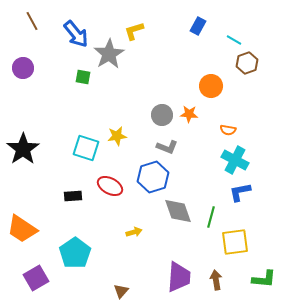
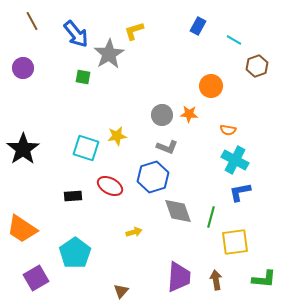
brown hexagon: moved 10 px right, 3 px down
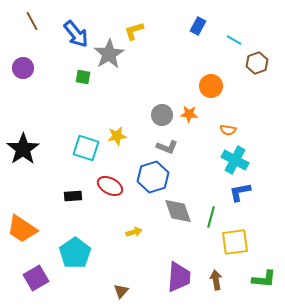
brown hexagon: moved 3 px up
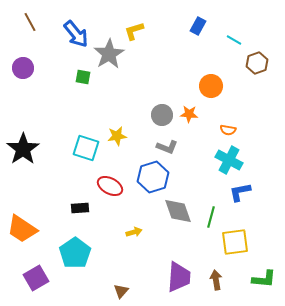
brown line: moved 2 px left, 1 px down
cyan cross: moved 6 px left
black rectangle: moved 7 px right, 12 px down
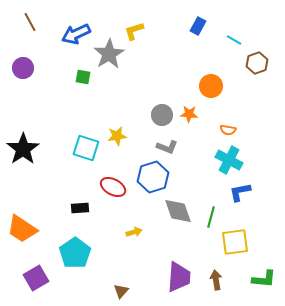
blue arrow: rotated 104 degrees clockwise
red ellipse: moved 3 px right, 1 px down
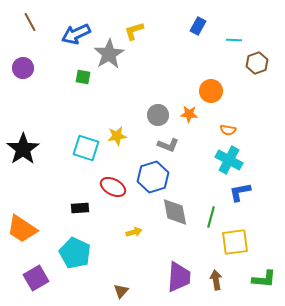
cyan line: rotated 28 degrees counterclockwise
orange circle: moved 5 px down
gray circle: moved 4 px left
gray L-shape: moved 1 px right, 2 px up
gray diamond: moved 3 px left, 1 px down; rotated 8 degrees clockwise
cyan pentagon: rotated 12 degrees counterclockwise
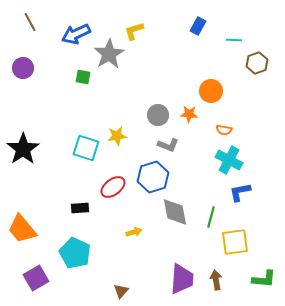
orange semicircle: moved 4 px left
red ellipse: rotated 65 degrees counterclockwise
orange trapezoid: rotated 16 degrees clockwise
purple trapezoid: moved 3 px right, 2 px down
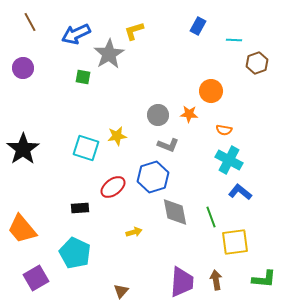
blue L-shape: rotated 50 degrees clockwise
green line: rotated 35 degrees counterclockwise
purple trapezoid: moved 3 px down
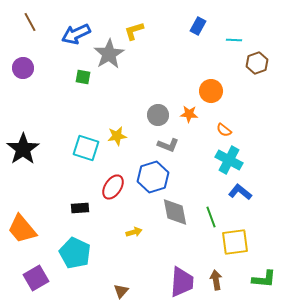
orange semicircle: rotated 28 degrees clockwise
red ellipse: rotated 20 degrees counterclockwise
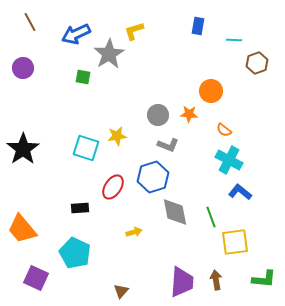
blue rectangle: rotated 18 degrees counterclockwise
purple square: rotated 35 degrees counterclockwise
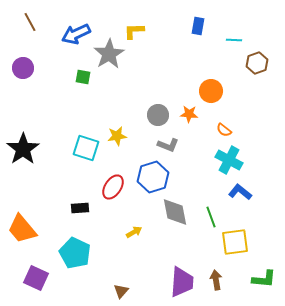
yellow L-shape: rotated 15 degrees clockwise
yellow arrow: rotated 14 degrees counterclockwise
